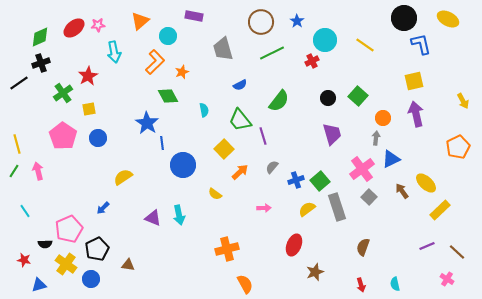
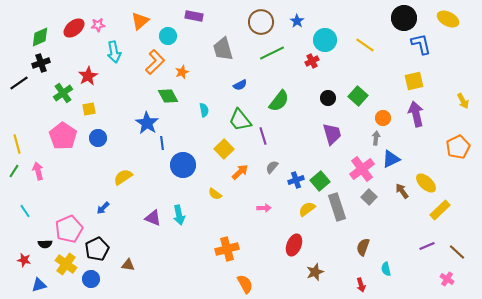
cyan semicircle at (395, 284): moved 9 px left, 15 px up
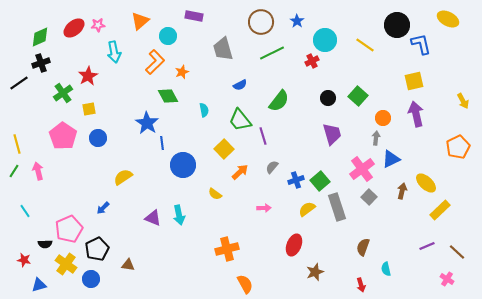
black circle at (404, 18): moved 7 px left, 7 px down
brown arrow at (402, 191): rotated 49 degrees clockwise
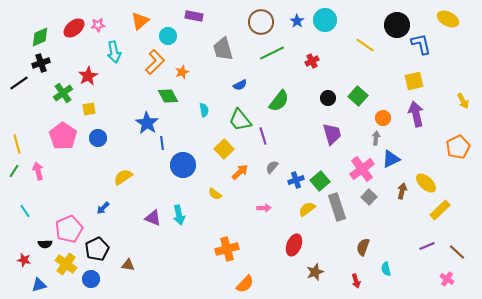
cyan circle at (325, 40): moved 20 px up
orange semicircle at (245, 284): rotated 72 degrees clockwise
red arrow at (361, 285): moved 5 px left, 4 px up
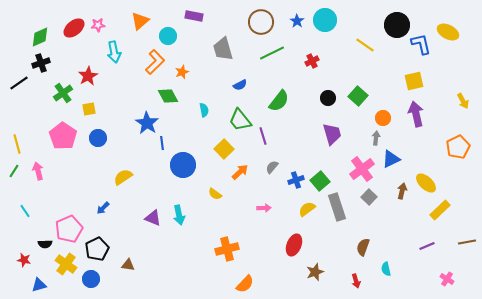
yellow ellipse at (448, 19): moved 13 px down
brown line at (457, 252): moved 10 px right, 10 px up; rotated 54 degrees counterclockwise
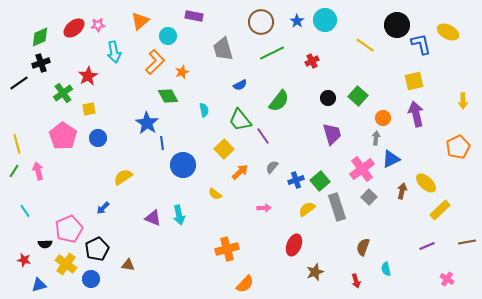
yellow arrow at (463, 101): rotated 28 degrees clockwise
purple line at (263, 136): rotated 18 degrees counterclockwise
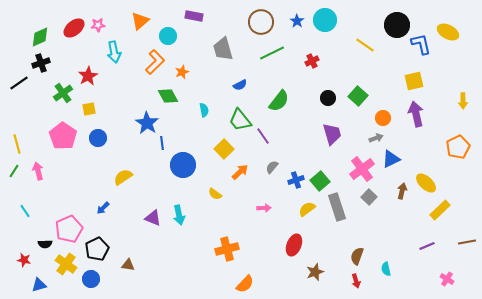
gray arrow at (376, 138): rotated 64 degrees clockwise
brown semicircle at (363, 247): moved 6 px left, 9 px down
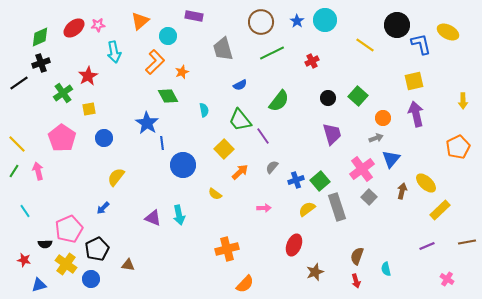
pink pentagon at (63, 136): moved 1 px left, 2 px down
blue circle at (98, 138): moved 6 px right
yellow line at (17, 144): rotated 30 degrees counterclockwise
blue triangle at (391, 159): rotated 24 degrees counterclockwise
yellow semicircle at (123, 177): moved 7 px left; rotated 18 degrees counterclockwise
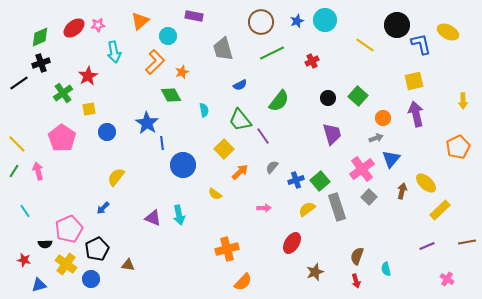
blue star at (297, 21): rotated 16 degrees clockwise
green diamond at (168, 96): moved 3 px right, 1 px up
blue circle at (104, 138): moved 3 px right, 6 px up
red ellipse at (294, 245): moved 2 px left, 2 px up; rotated 10 degrees clockwise
orange semicircle at (245, 284): moved 2 px left, 2 px up
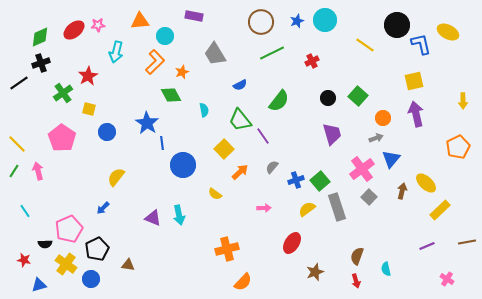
orange triangle at (140, 21): rotated 36 degrees clockwise
red ellipse at (74, 28): moved 2 px down
cyan circle at (168, 36): moved 3 px left
gray trapezoid at (223, 49): moved 8 px left, 5 px down; rotated 15 degrees counterclockwise
cyan arrow at (114, 52): moved 2 px right; rotated 25 degrees clockwise
yellow square at (89, 109): rotated 24 degrees clockwise
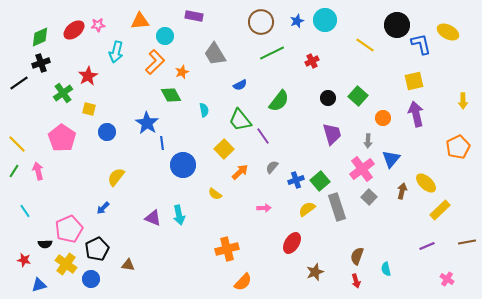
gray arrow at (376, 138): moved 8 px left, 3 px down; rotated 112 degrees clockwise
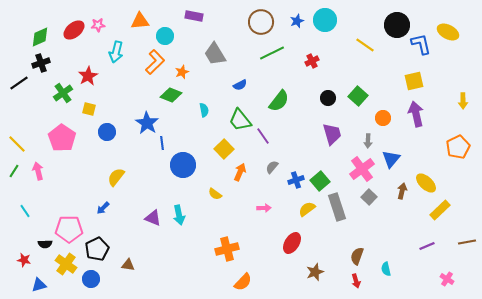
green diamond at (171, 95): rotated 40 degrees counterclockwise
orange arrow at (240, 172): rotated 24 degrees counterclockwise
pink pentagon at (69, 229): rotated 24 degrees clockwise
